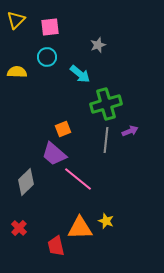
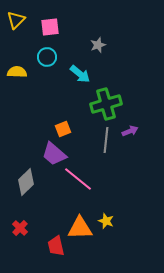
red cross: moved 1 px right
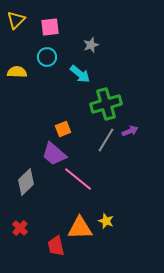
gray star: moved 7 px left
gray line: rotated 25 degrees clockwise
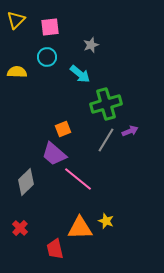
red trapezoid: moved 1 px left, 3 px down
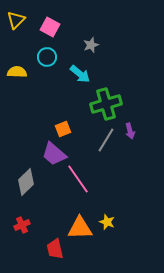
pink square: rotated 36 degrees clockwise
purple arrow: rotated 98 degrees clockwise
pink line: rotated 16 degrees clockwise
yellow star: moved 1 px right, 1 px down
red cross: moved 2 px right, 3 px up; rotated 21 degrees clockwise
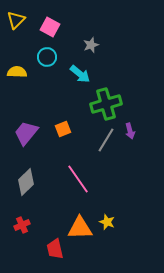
purple trapezoid: moved 28 px left, 21 px up; rotated 88 degrees clockwise
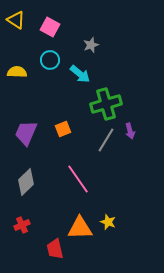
yellow triangle: rotated 42 degrees counterclockwise
cyan circle: moved 3 px right, 3 px down
purple trapezoid: rotated 16 degrees counterclockwise
yellow star: moved 1 px right
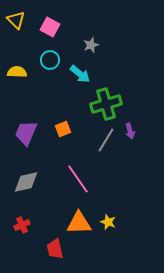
yellow triangle: rotated 12 degrees clockwise
gray diamond: rotated 32 degrees clockwise
orange triangle: moved 1 px left, 5 px up
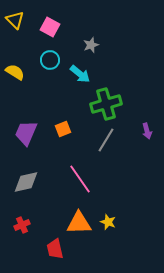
yellow triangle: moved 1 px left
yellow semicircle: moved 2 px left; rotated 30 degrees clockwise
purple arrow: moved 17 px right
pink line: moved 2 px right
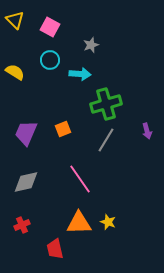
cyan arrow: rotated 35 degrees counterclockwise
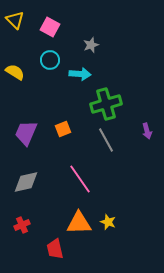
gray line: rotated 60 degrees counterclockwise
